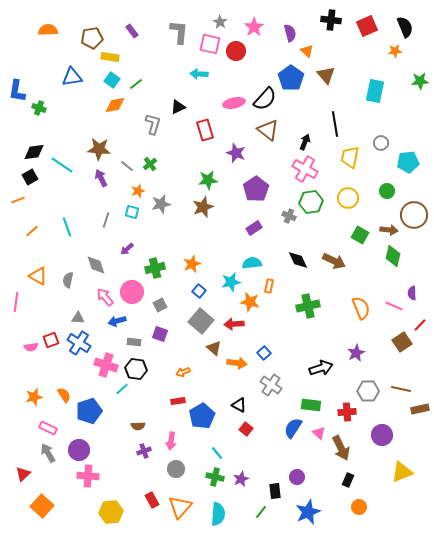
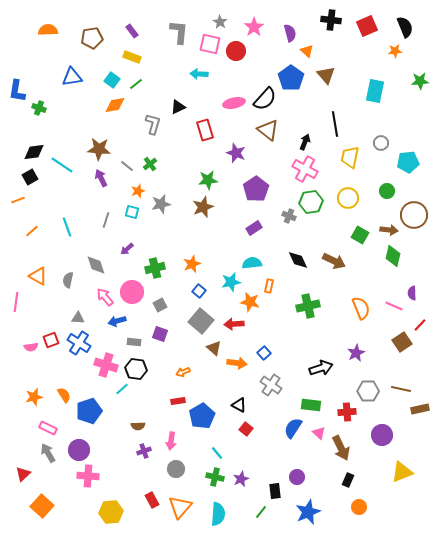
yellow rectangle at (110, 57): moved 22 px right; rotated 12 degrees clockwise
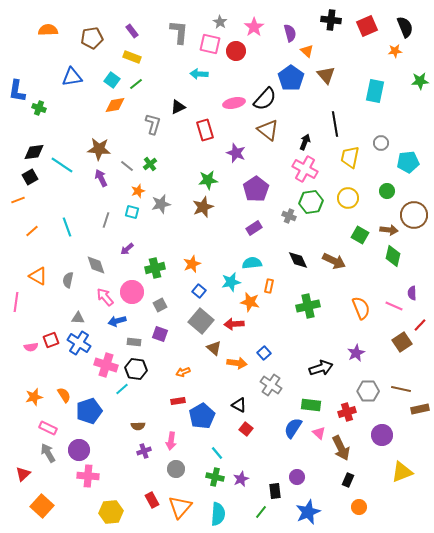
red cross at (347, 412): rotated 12 degrees counterclockwise
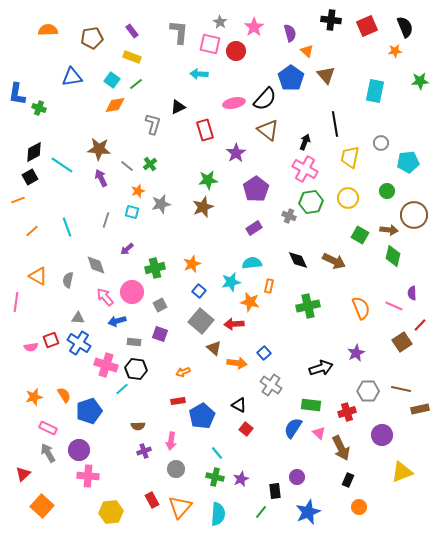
blue L-shape at (17, 91): moved 3 px down
black diamond at (34, 152): rotated 20 degrees counterclockwise
purple star at (236, 153): rotated 18 degrees clockwise
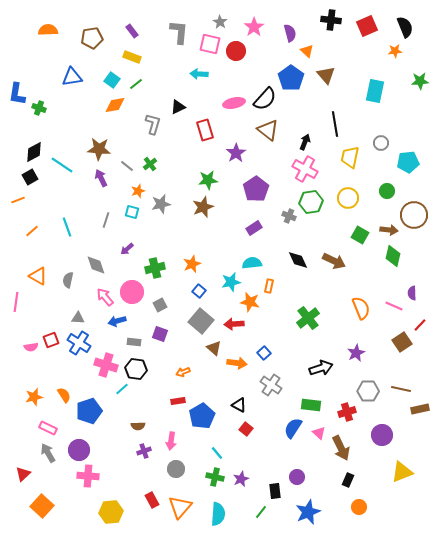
green cross at (308, 306): moved 12 px down; rotated 25 degrees counterclockwise
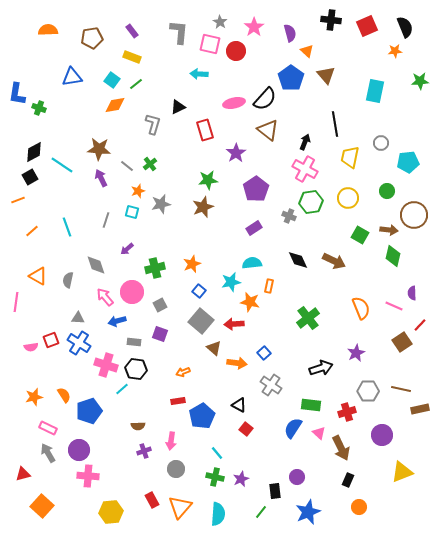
red triangle at (23, 474): rotated 28 degrees clockwise
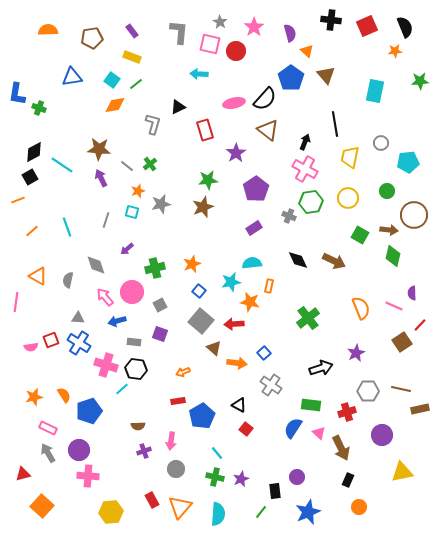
yellow triangle at (402, 472): rotated 10 degrees clockwise
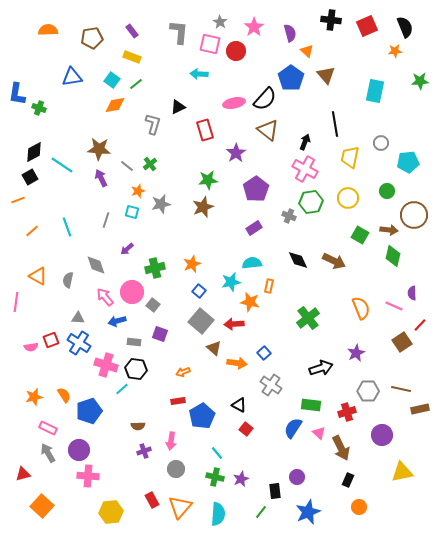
gray square at (160, 305): moved 7 px left; rotated 24 degrees counterclockwise
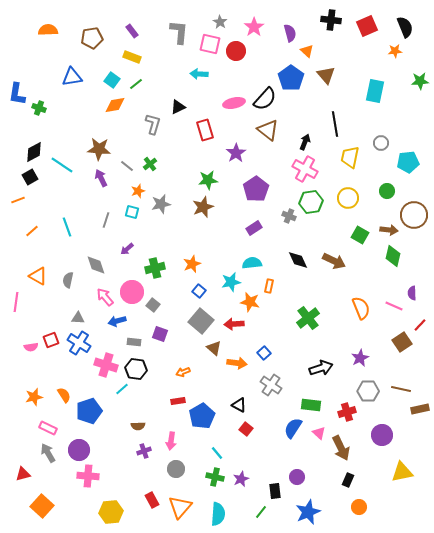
purple star at (356, 353): moved 4 px right, 5 px down
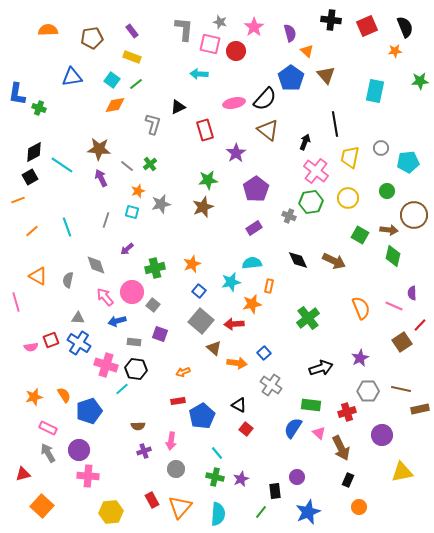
gray star at (220, 22): rotated 16 degrees counterclockwise
gray L-shape at (179, 32): moved 5 px right, 3 px up
gray circle at (381, 143): moved 5 px down
pink cross at (305, 169): moved 11 px right, 2 px down; rotated 10 degrees clockwise
pink line at (16, 302): rotated 24 degrees counterclockwise
orange star at (250, 302): moved 2 px right, 2 px down; rotated 24 degrees counterclockwise
